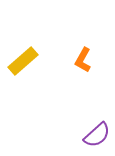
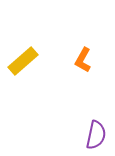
purple semicircle: moved 1 px left; rotated 36 degrees counterclockwise
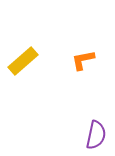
orange L-shape: rotated 50 degrees clockwise
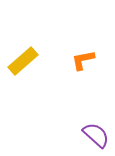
purple semicircle: rotated 60 degrees counterclockwise
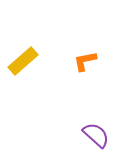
orange L-shape: moved 2 px right, 1 px down
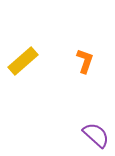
orange L-shape: rotated 120 degrees clockwise
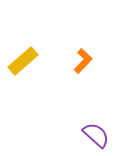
orange L-shape: moved 2 px left; rotated 25 degrees clockwise
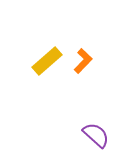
yellow rectangle: moved 24 px right
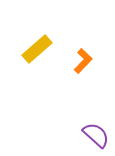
yellow rectangle: moved 10 px left, 12 px up
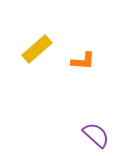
orange L-shape: rotated 50 degrees clockwise
